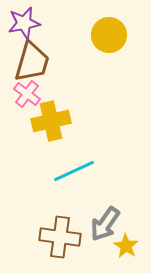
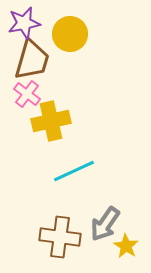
yellow circle: moved 39 px left, 1 px up
brown trapezoid: moved 2 px up
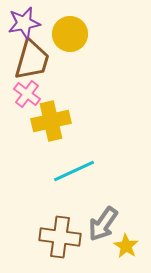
gray arrow: moved 2 px left
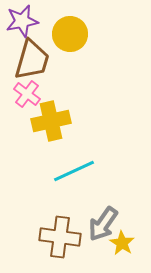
purple star: moved 2 px left, 2 px up
yellow star: moved 4 px left, 3 px up
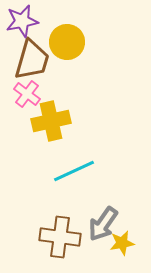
yellow circle: moved 3 px left, 8 px down
yellow star: rotated 30 degrees clockwise
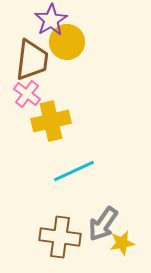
purple star: moved 29 px right, 1 px up; rotated 20 degrees counterclockwise
brown trapezoid: rotated 9 degrees counterclockwise
